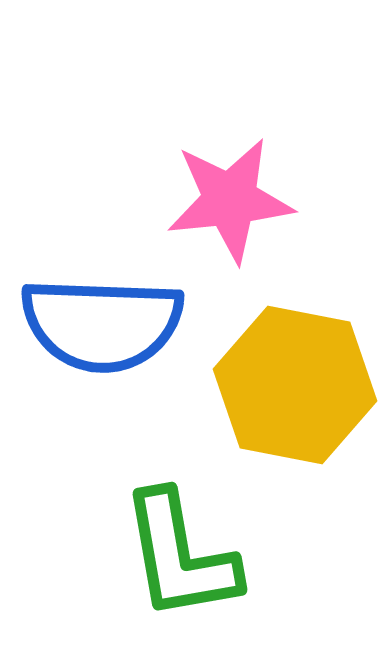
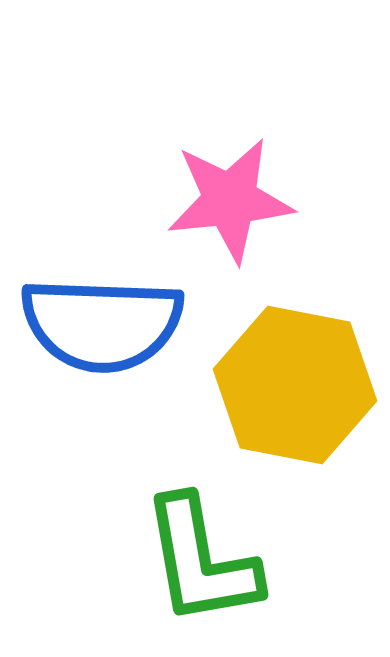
green L-shape: moved 21 px right, 5 px down
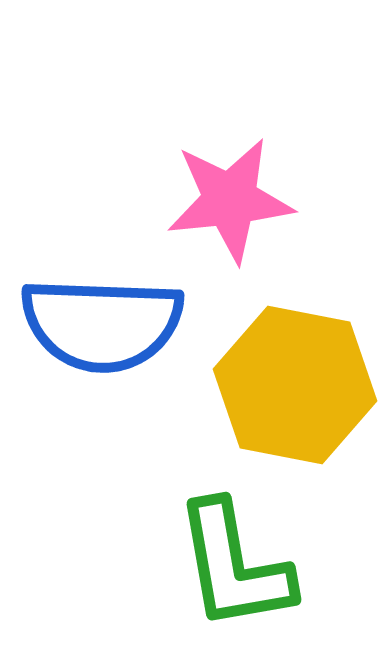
green L-shape: moved 33 px right, 5 px down
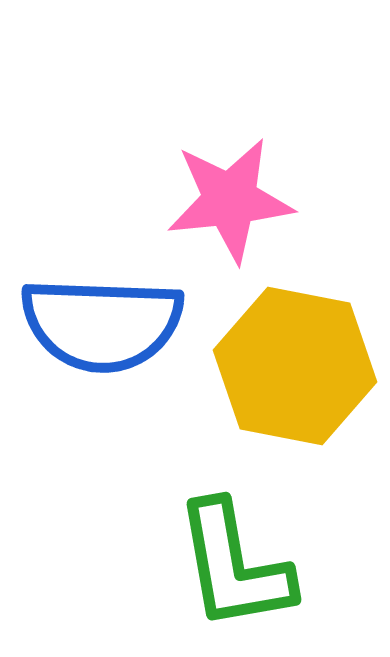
yellow hexagon: moved 19 px up
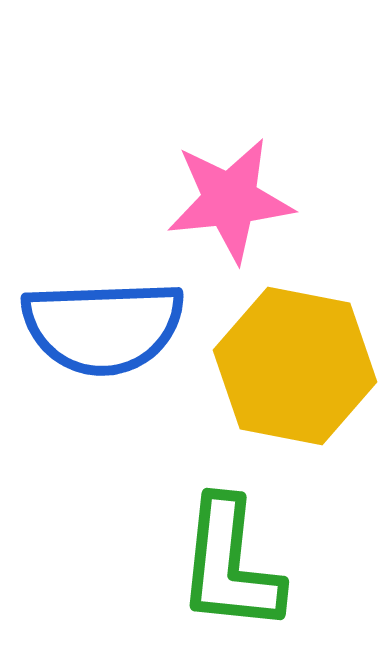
blue semicircle: moved 1 px right, 3 px down; rotated 4 degrees counterclockwise
green L-shape: moved 4 px left, 1 px up; rotated 16 degrees clockwise
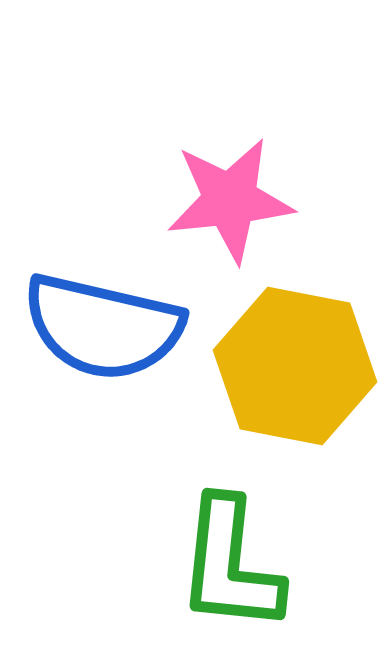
blue semicircle: rotated 15 degrees clockwise
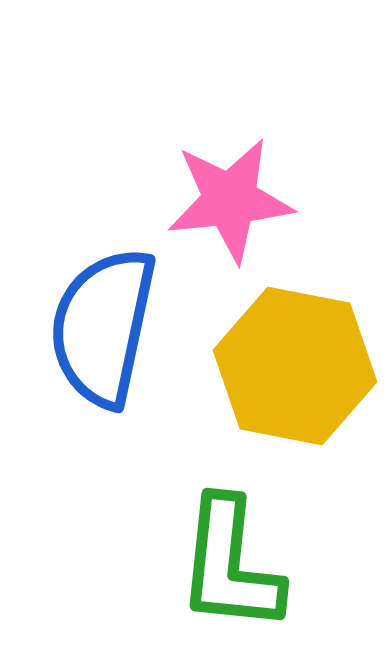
blue semicircle: rotated 89 degrees clockwise
